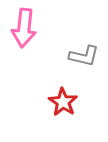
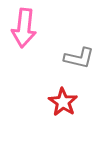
gray L-shape: moved 5 px left, 2 px down
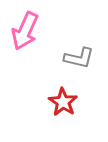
pink arrow: moved 1 px right, 3 px down; rotated 18 degrees clockwise
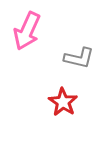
pink arrow: moved 2 px right
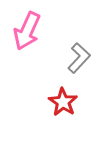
gray L-shape: rotated 60 degrees counterclockwise
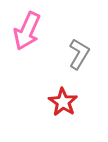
gray L-shape: moved 4 px up; rotated 12 degrees counterclockwise
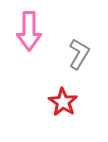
pink arrow: moved 2 px right; rotated 24 degrees counterclockwise
